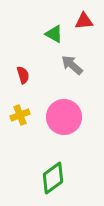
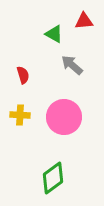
yellow cross: rotated 24 degrees clockwise
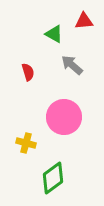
red semicircle: moved 5 px right, 3 px up
yellow cross: moved 6 px right, 28 px down; rotated 12 degrees clockwise
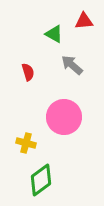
green diamond: moved 12 px left, 2 px down
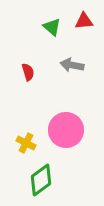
green triangle: moved 2 px left, 7 px up; rotated 12 degrees clockwise
gray arrow: rotated 30 degrees counterclockwise
pink circle: moved 2 px right, 13 px down
yellow cross: rotated 12 degrees clockwise
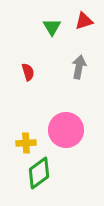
red triangle: rotated 12 degrees counterclockwise
green triangle: rotated 18 degrees clockwise
gray arrow: moved 7 px right, 2 px down; rotated 90 degrees clockwise
yellow cross: rotated 30 degrees counterclockwise
green diamond: moved 2 px left, 7 px up
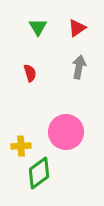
red triangle: moved 7 px left, 7 px down; rotated 18 degrees counterclockwise
green triangle: moved 14 px left
red semicircle: moved 2 px right, 1 px down
pink circle: moved 2 px down
yellow cross: moved 5 px left, 3 px down
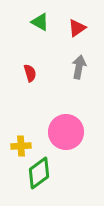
green triangle: moved 2 px right, 5 px up; rotated 30 degrees counterclockwise
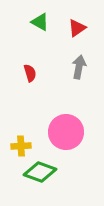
green diamond: moved 1 px right, 1 px up; rotated 56 degrees clockwise
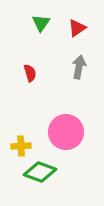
green triangle: moved 1 px right, 1 px down; rotated 36 degrees clockwise
